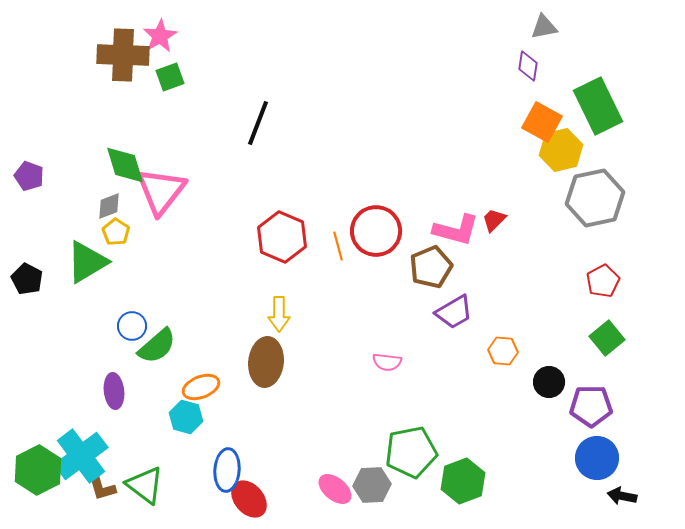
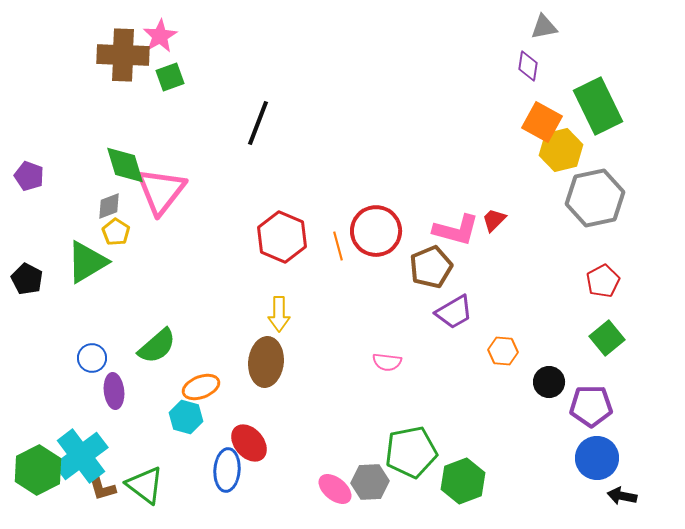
blue circle at (132, 326): moved 40 px left, 32 px down
gray hexagon at (372, 485): moved 2 px left, 3 px up
red ellipse at (249, 499): moved 56 px up
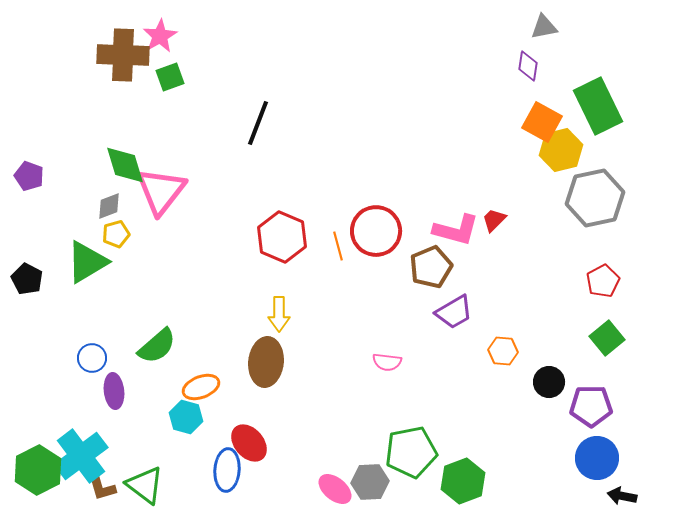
yellow pentagon at (116, 232): moved 2 px down; rotated 24 degrees clockwise
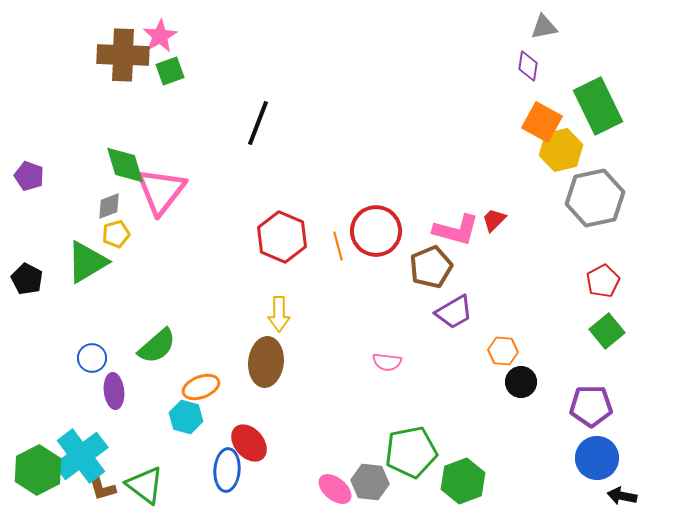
green square at (170, 77): moved 6 px up
green square at (607, 338): moved 7 px up
black circle at (549, 382): moved 28 px left
gray hexagon at (370, 482): rotated 9 degrees clockwise
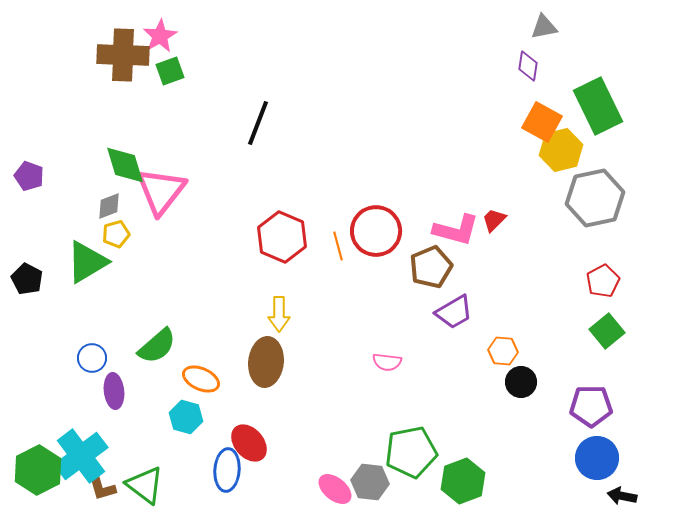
orange ellipse at (201, 387): moved 8 px up; rotated 45 degrees clockwise
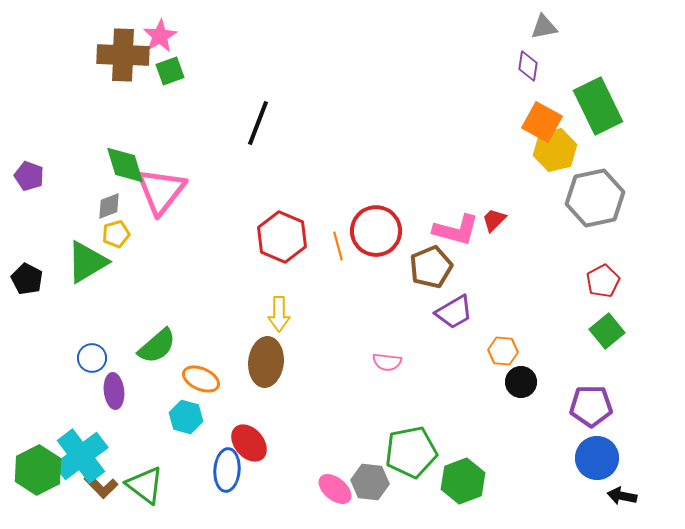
yellow hexagon at (561, 150): moved 6 px left
brown L-shape at (101, 486): rotated 28 degrees counterclockwise
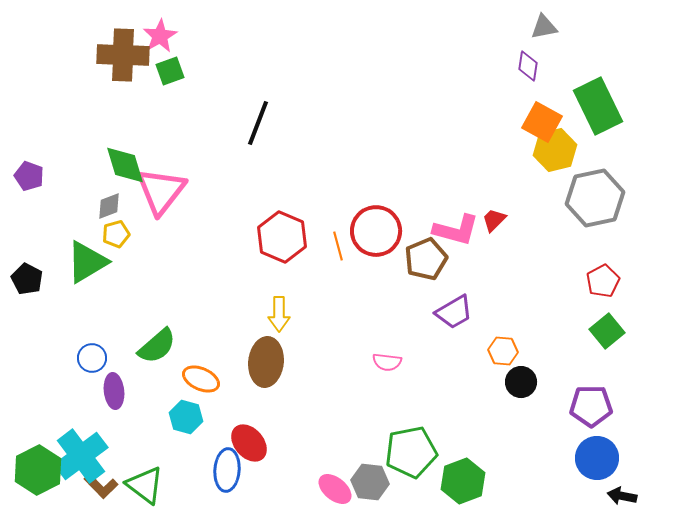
brown pentagon at (431, 267): moved 5 px left, 8 px up
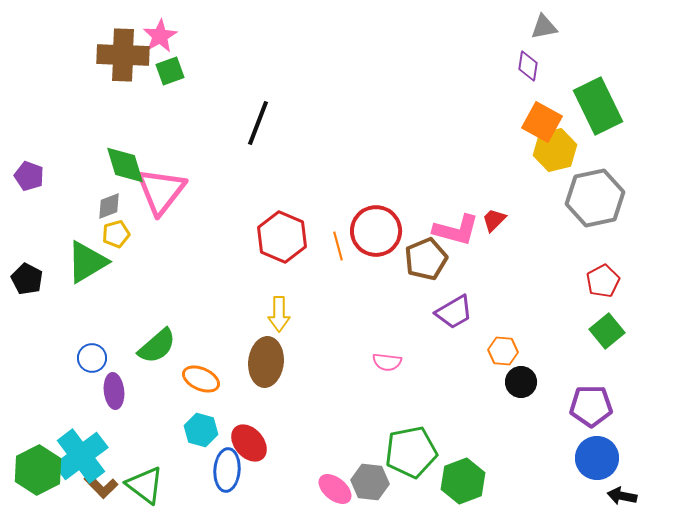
cyan hexagon at (186, 417): moved 15 px right, 13 px down
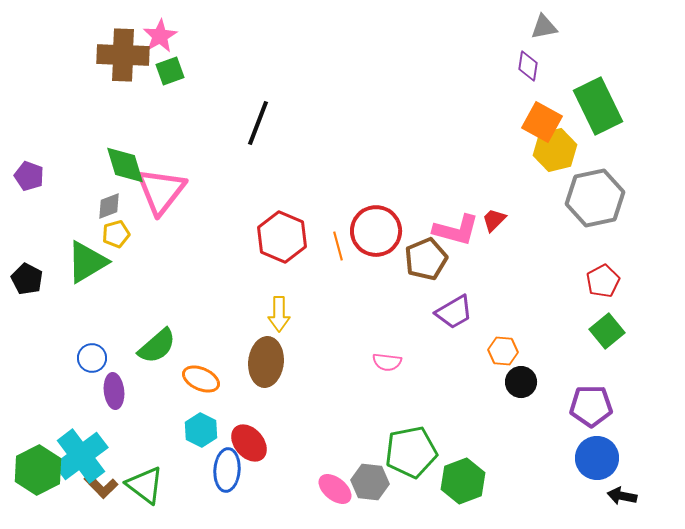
cyan hexagon at (201, 430): rotated 12 degrees clockwise
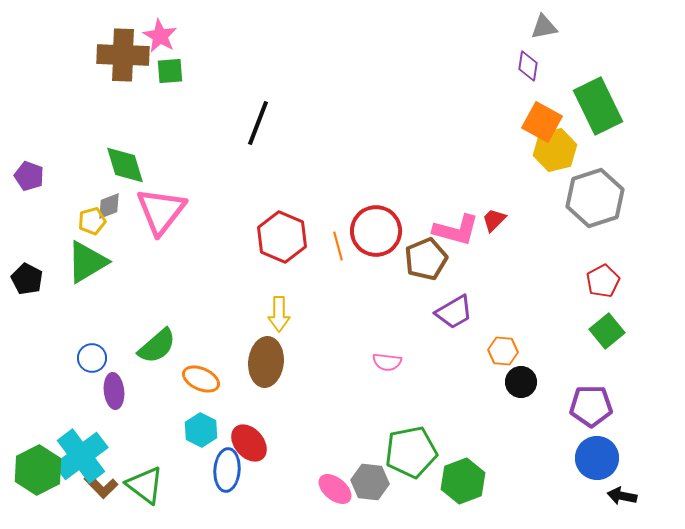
pink star at (160, 36): rotated 12 degrees counterclockwise
green square at (170, 71): rotated 16 degrees clockwise
pink triangle at (161, 191): moved 20 px down
gray hexagon at (595, 198): rotated 6 degrees counterclockwise
yellow pentagon at (116, 234): moved 24 px left, 13 px up
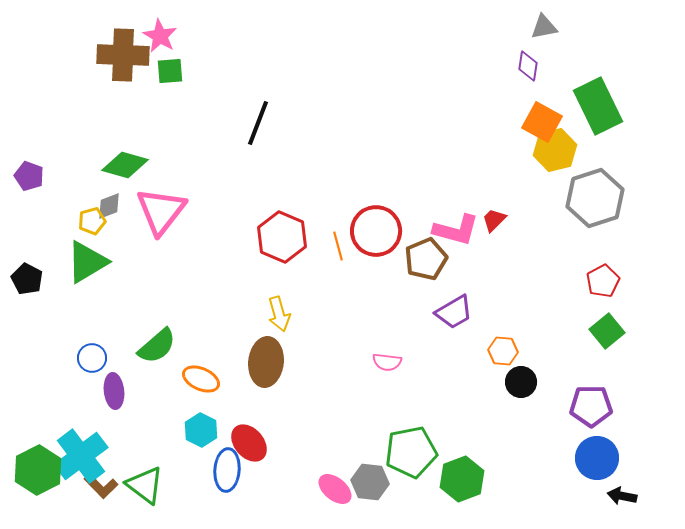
green diamond at (125, 165): rotated 57 degrees counterclockwise
yellow arrow at (279, 314): rotated 16 degrees counterclockwise
green hexagon at (463, 481): moved 1 px left, 2 px up
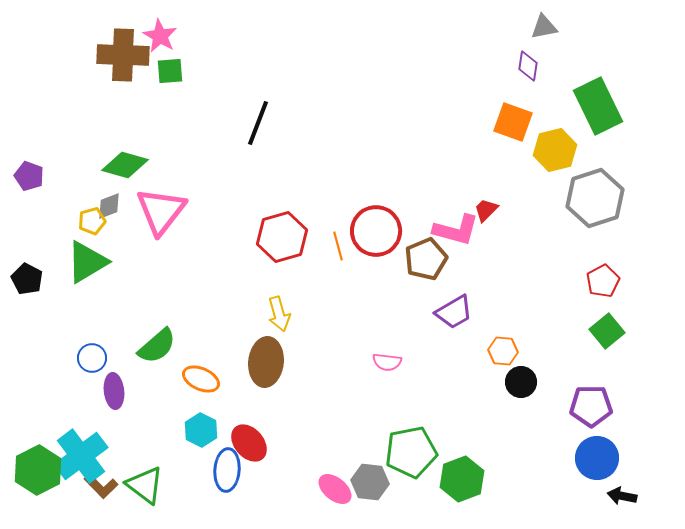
orange square at (542, 122): moved 29 px left; rotated 9 degrees counterclockwise
red trapezoid at (494, 220): moved 8 px left, 10 px up
red hexagon at (282, 237): rotated 21 degrees clockwise
